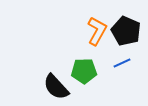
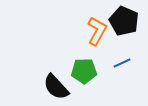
black pentagon: moved 2 px left, 10 px up
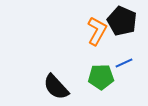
black pentagon: moved 2 px left
blue line: moved 2 px right
green pentagon: moved 17 px right, 6 px down
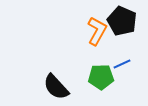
blue line: moved 2 px left, 1 px down
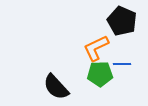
orange L-shape: moved 1 px left, 17 px down; rotated 144 degrees counterclockwise
blue line: rotated 24 degrees clockwise
green pentagon: moved 1 px left, 3 px up
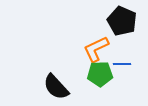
orange L-shape: moved 1 px down
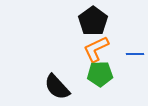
black pentagon: moved 29 px left; rotated 12 degrees clockwise
blue line: moved 13 px right, 10 px up
black semicircle: moved 1 px right
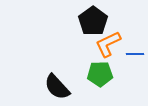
orange L-shape: moved 12 px right, 5 px up
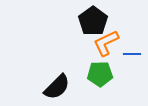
orange L-shape: moved 2 px left, 1 px up
blue line: moved 3 px left
black semicircle: rotated 92 degrees counterclockwise
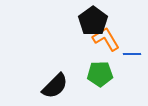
orange L-shape: moved 4 px up; rotated 84 degrees clockwise
black semicircle: moved 2 px left, 1 px up
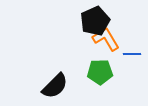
black pentagon: moved 2 px right; rotated 12 degrees clockwise
green pentagon: moved 2 px up
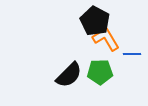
black pentagon: rotated 20 degrees counterclockwise
black semicircle: moved 14 px right, 11 px up
